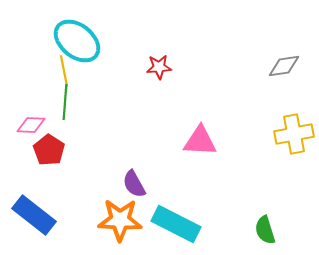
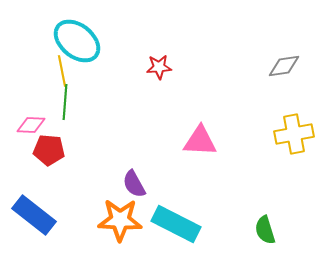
yellow line: moved 2 px left
red pentagon: rotated 28 degrees counterclockwise
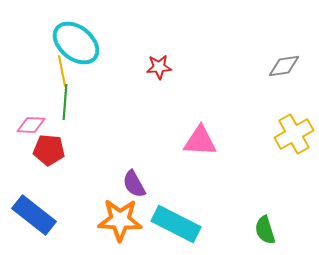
cyan ellipse: moved 1 px left, 2 px down
yellow cross: rotated 18 degrees counterclockwise
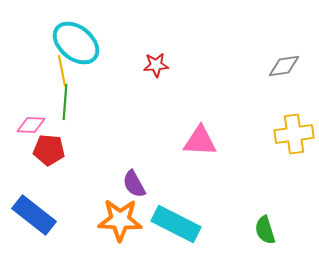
red star: moved 3 px left, 2 px up
yellow cross: rotated 21 degrees clockwise
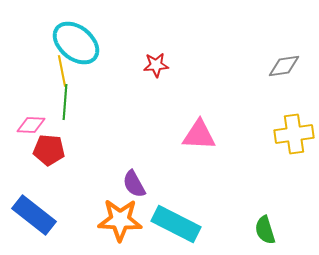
pink triangle: moved 1 px left, 6 px up
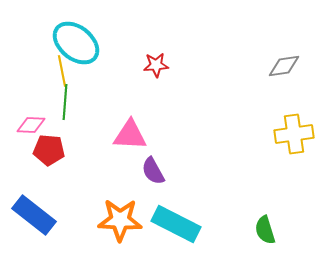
pink triangle: moved 69 px left
purple semicircle: moved 19 px right, 13 px up
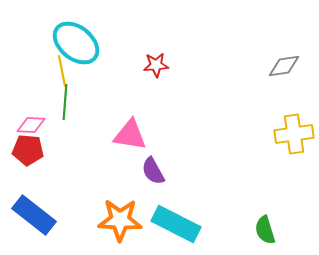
pink triangle: rotated 6 degrees clockwise
red pentagon: moved 21 px left
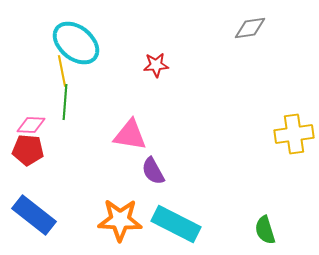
gray diamond: moved 34 px left, 38 px up
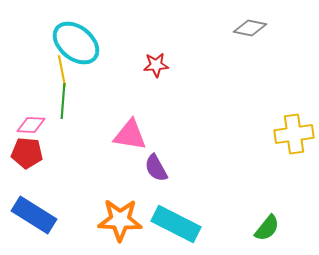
gray diamond: rotated 20 degrees clockwise
green line: moved 2 px left, 1 px up
red pentagon: moved 1 px left, 3 px down
purple semicircle: moved 3 px right, 3 px up
blue rectangle: rotated 6 degrees counterclockwise
green semicircle: moved 2 px right, 2 px up; rotated 124 degrees counterclockwise
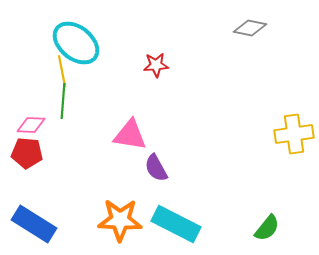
blue rectangle: moved 9 px down
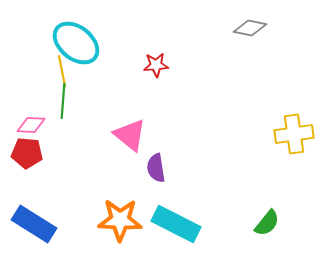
pink triangle: rotated 30 degrees clockwise
purple semicircle: rotated 20 degrees clockwise
green semicircle: moved 5 px up
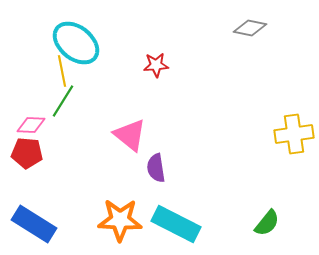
green line: rotated 28 degrees clockwise
